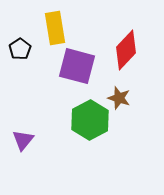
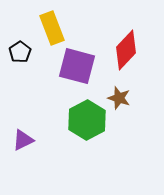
yellow rectangle: moved 3 px left; rotated 12 degrees counterclockwise
black pentagon: moved 3 px down
green hexagon: moved 3 px left
purple triangle: rotated 25 degrees clockwise
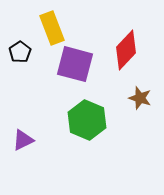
purple square: moved 2 px left, 2 px up
brown star: moved 21 px right
green hexagon: rotated 9 degrees counterclockwise
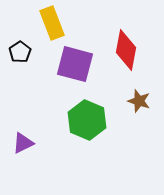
yellow rectangle: moved 5 px up
red diamond: rotated 33 degrees counterclockwise
brown star: moved 1 px left, 3 px down
purple triangle: moved 3 px down
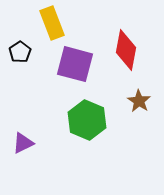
brown star: rotated 15 degrees clockwise
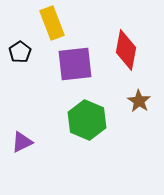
purple square: rotated 21 degrees counterclockwise
purple triangle: moved 1 px left, 1 px up
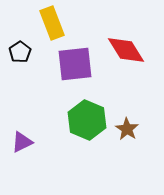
red diamond: rotated 42 degrees counterclockwise
brown star: moved 12 px left, 28 px down
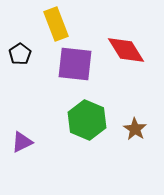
yellow rectangle: moved 4 px right, 1 px down
black pentagon: moved 2 px down
purple square: rotated 12 degrees clockwise
brown star: moved 8 px right
